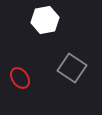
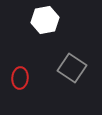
red ellipse: rotated 40 degrees clockwise
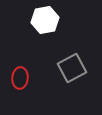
gray square: rotated 28 degrees clockwise
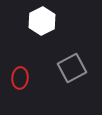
white hexagon: moved 3 px left, 1 px down; rotated 16 degrees counterclockwise
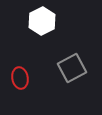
red ellipse: rotated 15 degrees counterclockwise
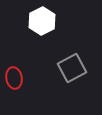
red ellipse: moved 6 px left
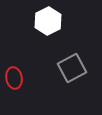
white hexagon: moved 6 px right
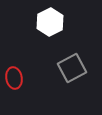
white hexagon: moved 2 px right, 1 px down
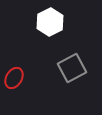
red ellipse: rotated 40 degrees clockwise
